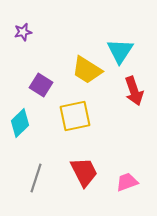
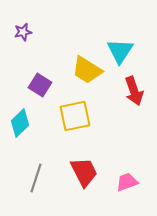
purple square: moved 1 px left
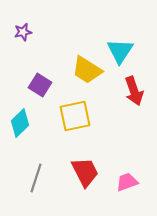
red trapezoid: moved 1 px right
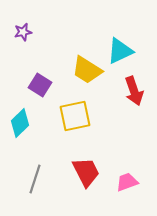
cyan triangle: rotated 32 degrees clockwise
red trapezoid: moved 1 px right
gray line: moved 1 px left, 1 px down
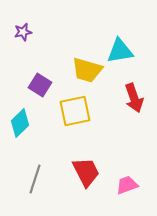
cyan triangle: rotated 16 degrees clockwise
yellow trapezoid: rotated 16 degrees counterclockwise
red arrow: moved 7 px down
yellow square: moved 5 px up
pink trapezoid: moved 3 px down
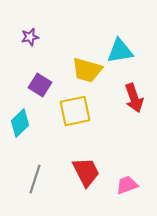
purple star: moved 7 px right, 5 px down
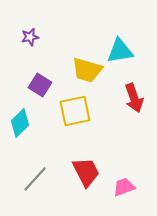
gray line: rotated 24 degrees clockwise
pink trapezoid: moved 3 px left, 2 px down
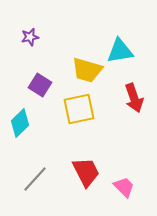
yellow square: moved 4 px right, 2 px up
pink trapezoid: rotated 65 degrees clockwise
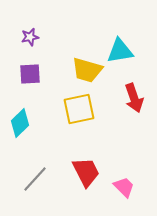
purple square: moved 10 px left, 11 px up; rotated 35 degrees counterclockwise
